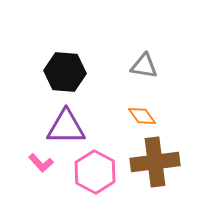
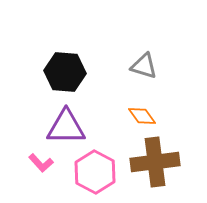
gray triangle: rotated 8 degrees clockwise
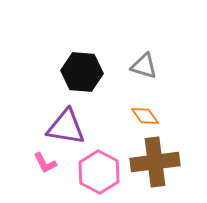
black hexagon: moved 17 px right
orange diamond: moved 3 px right
purple triangle: rotated 9 degrees clockwise
pink L-shape: moved 4 px right; rotated 15 degrees clockwise
pink hexagon: moved 4 px right
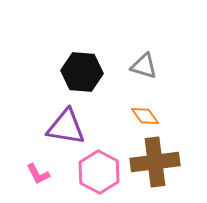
pink L-shape: moved 7 px left, 11 px down
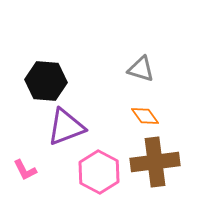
gray triangle: moved 3 px left, 3 px down
black hexagon: moved 36 px left, 9 px down
purple triangle: rotated 30 degrees counterclockwise
pink L-shape: moved 13 px left, 4 px up
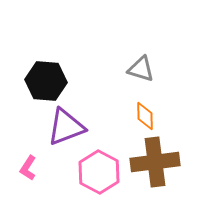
orange diamond: rotated 36 degrees clockwise
pink L-shape: moved 3 px right, 2 px up; rotated 60 degrees clockwise
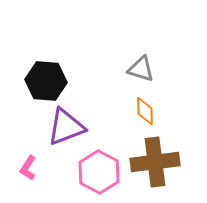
orange diamond: moved 5 px up
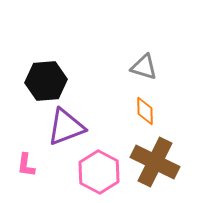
gray triangle: moved 3 px right, 2 px up
black hexagon: rotated 9 degrees counterclockwise
brown cross: rotated 33 degrees clockwise
pink L-shape: moved 2 px left, 3 px up; rotated 25 degrees counterclockwise
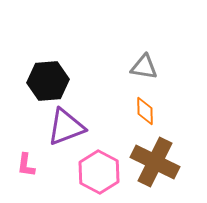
gray triangle: rotated 8 degrees counterclockwise
black hexagon: moved 2 px right
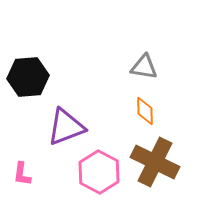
black hexagon: moved 20 px left, 4 px up
pink L-shape: moved 4 px left, 9 px down
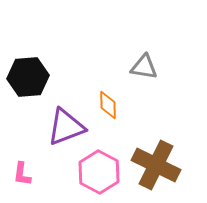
orange diamond: moved 37 px left, 6 px up
brown cross: moved 1 px right, 3 px down
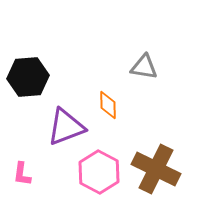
brown cross: moved 4 px down
